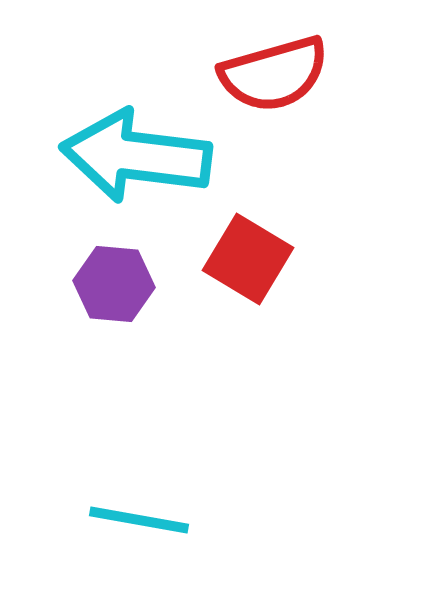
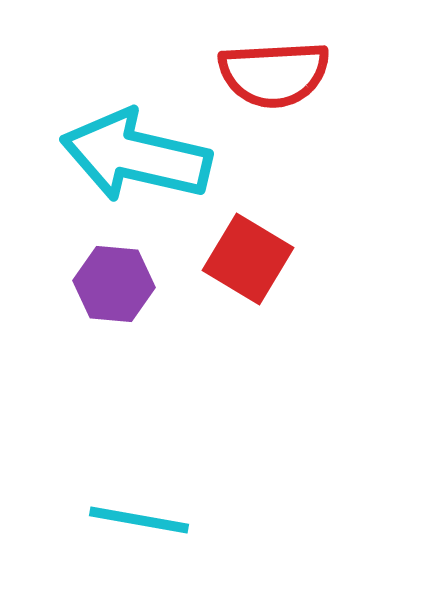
red semicircle: rotated 13 degrees clockwise
cyan arrow: rotated 6 degrees clockwise
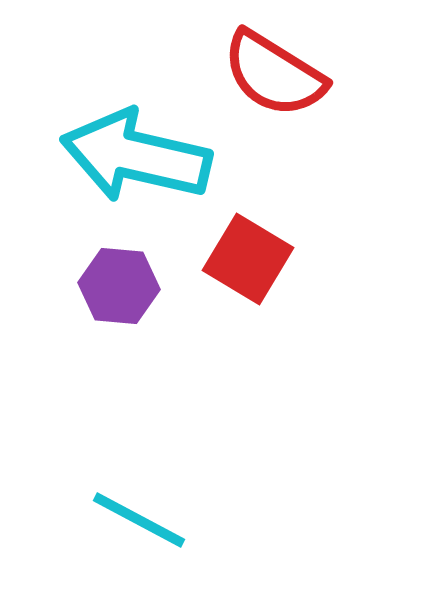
red semicircle: rotated 35 degrees clockwise
purple hexagon: moved 5 px right, 2 px down
cyan line: rotated 18 degrees clockwise
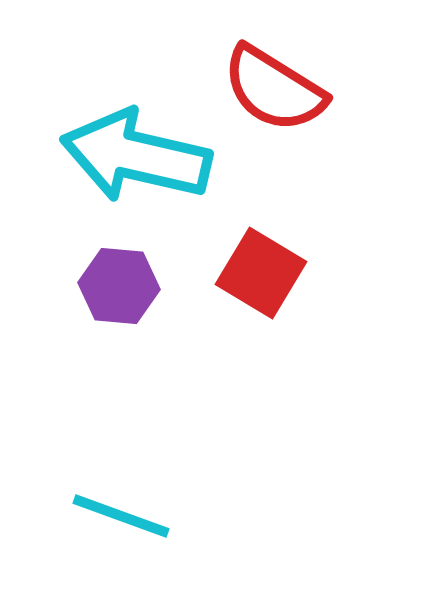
red semicircle: moved 15 px down
red square: moved 13 px right, 14 px down
cyan line: moved 18 px left, 4 px up; rotated 8 degrees counterclockwise
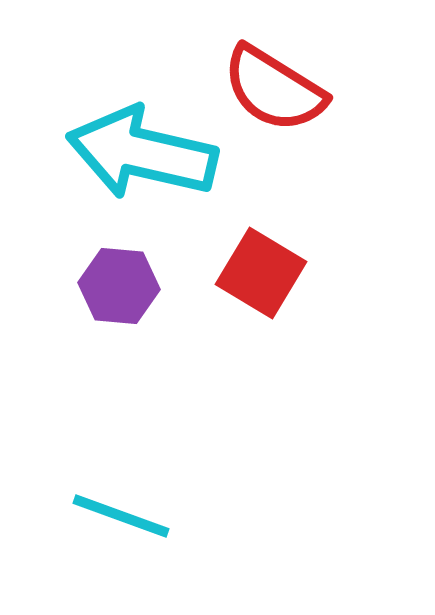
cyan arrow: moved 6 px right, 3 px up
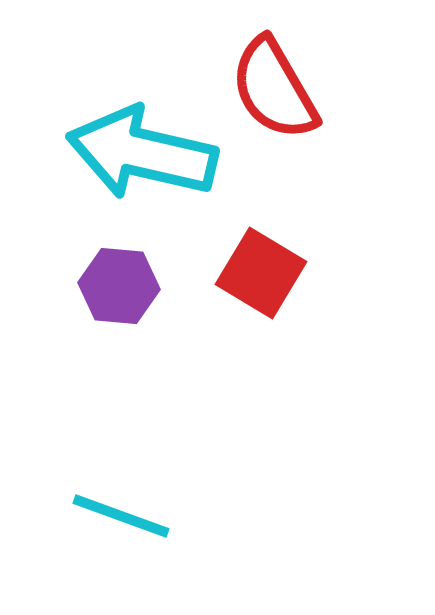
red semicircle: rotated 28 degrees clockwise
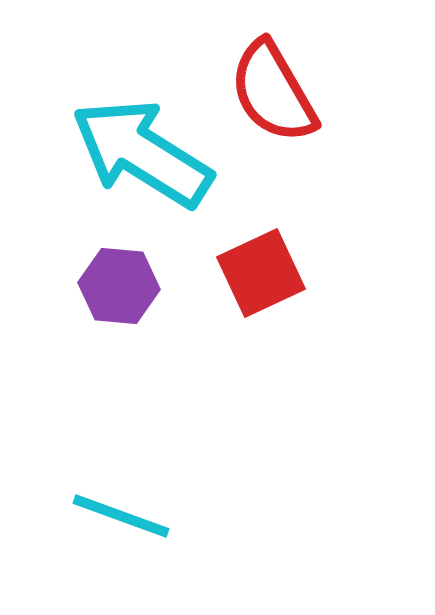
red semicircle: moved 1 px left, 3 px down
cyan arrow: rotated 19 degrees clockwise
red square: rotated 34 degrees clockwise
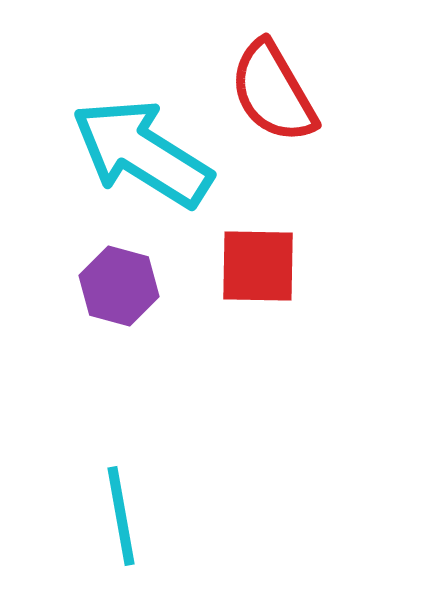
red square: moved 3 px left, 7 px up; rotated 26 degrees clockwise
purple hexagon: rotated 10 degrees clockwise
cyan line: rotated 60 degrees clockwise
